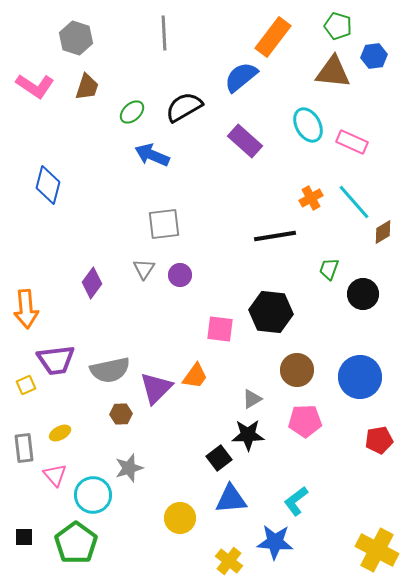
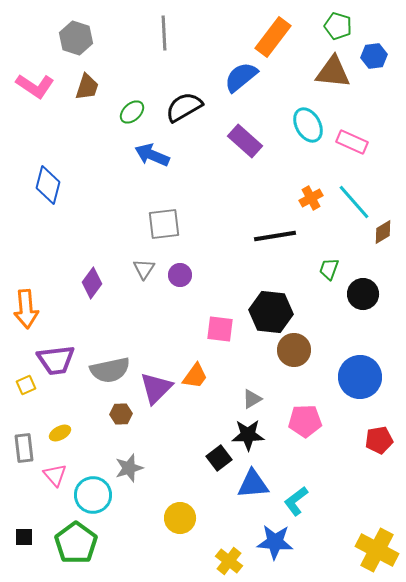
brown circle at (297, 370): moved 3 px left, 20 px up
blue triangle at (231, 499): moved 22 px right, 15 px up
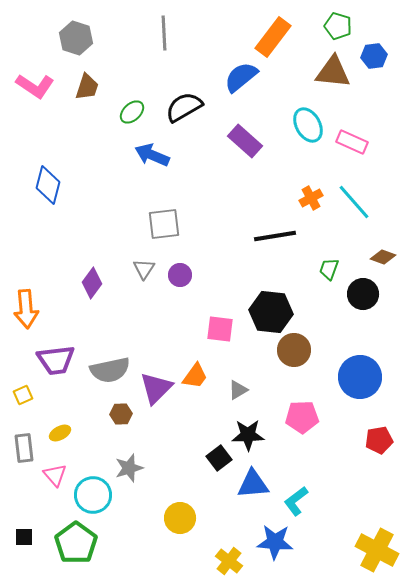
brown diamond at (383, 232): moved 25 px down; rotated 50 degrees clockwise
yellow square at (26, 385): moved 3 px left, 10 px down
gray triangle at (252, 399): moved 14 px left, 9 px up
pink pentagon at (305, 421): moved 3 px left, 4 px up
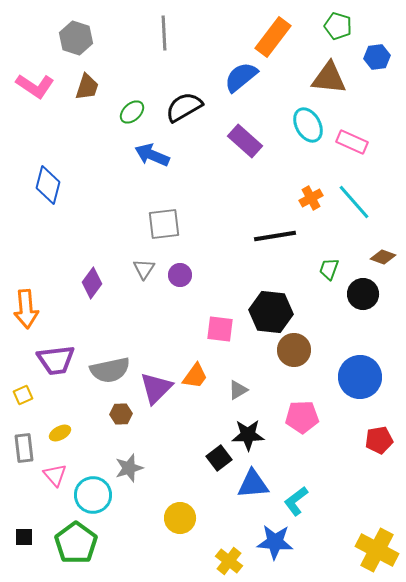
blue hexagon at (374, 56): moved 3 px right, 1 px down
brown triangle at (333, 72): moved 4 px left, 6 px down
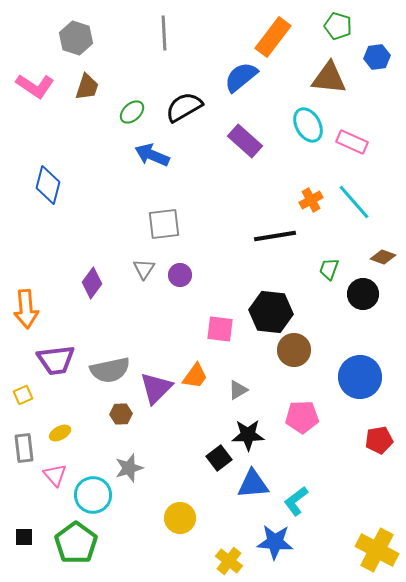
orange cross at (311, 198): moved 2 px down
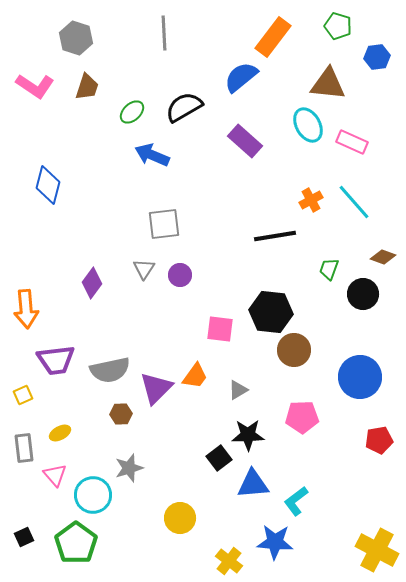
brown triangle at (329, 78): moved 1 px left, 6 px down
black square at (24, 537): rotated 24 degrees counterclockwise
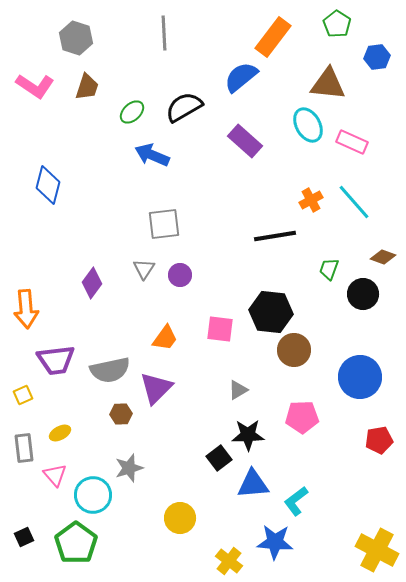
green pentagon at (338, 26): moved 1 px left, 2 px up; rotated 16 degrees clockwise
orange trapezoid at (195, 376): moved 30 px left, 38 px up
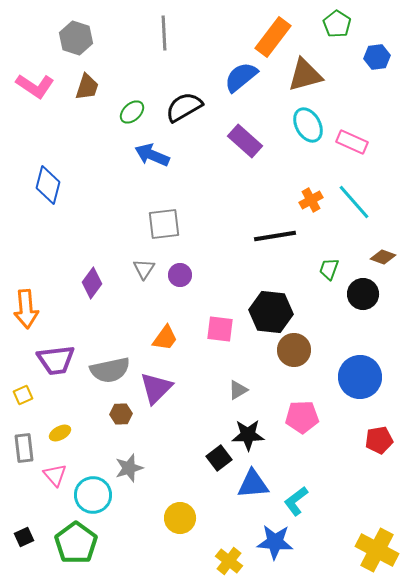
brown triangle at (328, 84): moved 23 px left, 9 px up; rotated 21 degrees counterclockwise
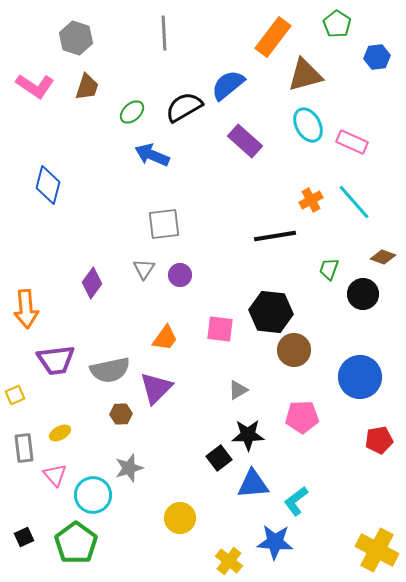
blue semicircle at (241, 77): moved 13 px left, 8 px down
yellow square at (23, 395): moved 8 px left
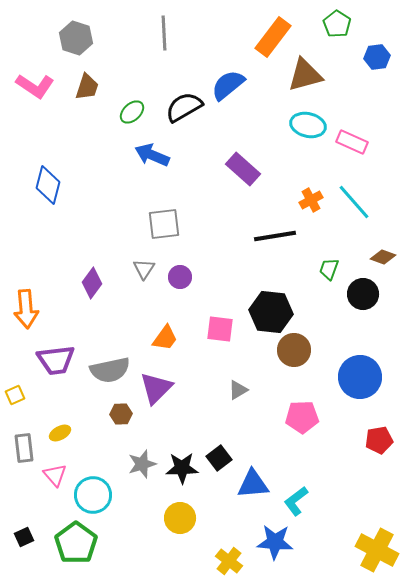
cyan ellipse at (308, 125): rotated 48 degrees counterclockwise
purple rectangle at (245, 141): moved 2 px left, 28 px down
purple circle at (180, 275): moved 2 px down
black star at (248, 435): moved 66 px left, 33 px down
gray star at (129, 468): moved 13 px right, 4 px up
